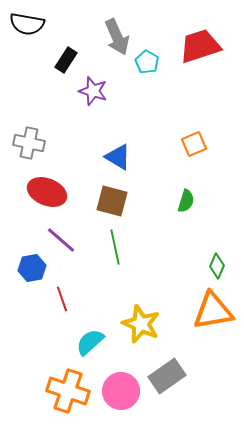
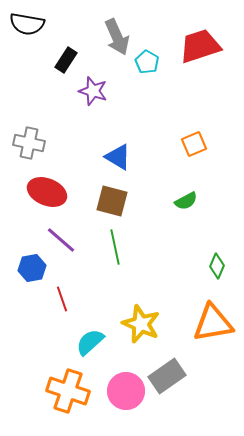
green semicircle: rotated 45 degrees clockwise
orange triangle: moved 12 px down
pink circle: moved 5 px right
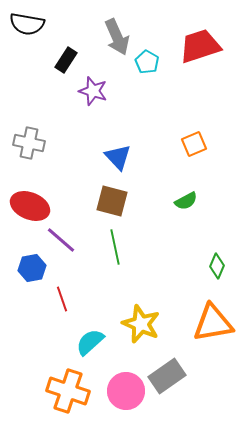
blue triangle: rotated 16 degrees clockwise
red ellipse: moved 17 px left, 14 px down
